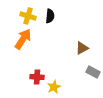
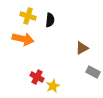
black semicircle: moved 4 px down
orange arrow: rotated 70 degrees clockwise
red cross: rotated 24 degrees clockwise
yellow star: moved 1 px left, 1 px up
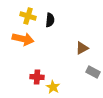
red cross: rotated 24 degrees counterclockwise
yellow star: moved 1 px down; rotated 16 degrees counterclockwise
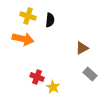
gray rectangle: moved 3 px left, 2 px down; rotated 16 degrees clockwise
red cross: rotated 16 degrees clockwise
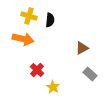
yellow cross: moved 1 px right
red cross: moved 7 px up; rotated 24 degrees clockwise
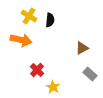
yellow cross: rotated 14 degrees clockwise
orange arrow: moved 2 px left, 1 px down
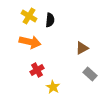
orange arrow: moved 9 px right, 2 px down
red cross: rotated 16 degrees clockwise
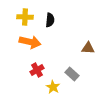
yellow cross: moved 4 px left, 1 px down; rotated 28 degrees counterclockwise
brown triangle: moved 6 px right; rotated 32 degrees clockwise
gray rectangle: moved 18 px left
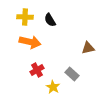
black semicircle: rotated 144 degrees clockwise
brown triangle: rotated 16 degrees counterclockwise
